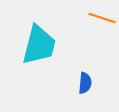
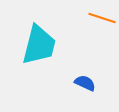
blue semicircle: rotated 70 degrees counterclockwise
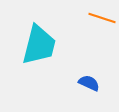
blue semicircle: moved 4 px right
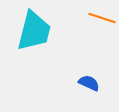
cyan trapezoid: moved 5 px left, 14 px up
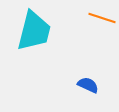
blue semicircle: moved 1 px left, 2 px down
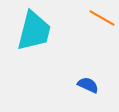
orange line: rotated 12 degrees clockwise
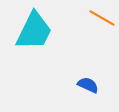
cyan trapezoid: rotated 12 degrees clockwise
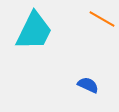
orange line: moved 1 px down
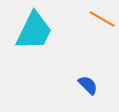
blue semicircle: rotated 20 degrees clockwise
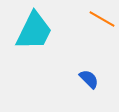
blue semicircle: moved 1 px right, 6 px up
